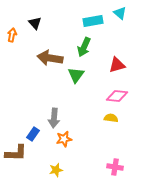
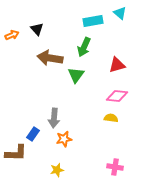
black triangle: moved 2 px right, 6 px down
orange arrow: rotated 56 degrees clockwise
yellow star: moved 1 px right
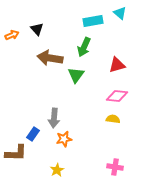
yellow semicircle: moved 2 px right, 1 px down
yellow star: rotated 16 degrees counterclockwise
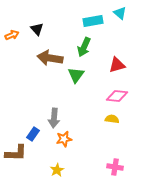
yellow semicircle: moved 1 px left
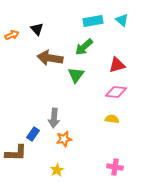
cyan triangle: moved 2 px right, 7 px down
green arrow: rotated 24 degrees clockwise
pink diamond: moved 1 px left, 4 px up
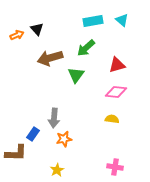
orange arrow: moved 5 px right
green arrow: moved 2 px right, 1 px down
brown arrow: rotated 25 degrees counterclockwise
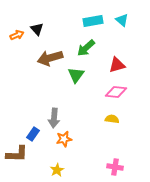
brown L-shape: moved 1 px right, 1 px down
